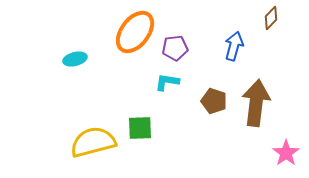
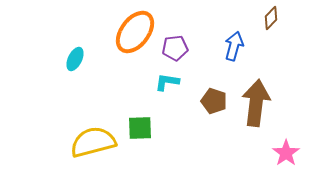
cyan ellipse: rotated 50 degrees counterclockwise
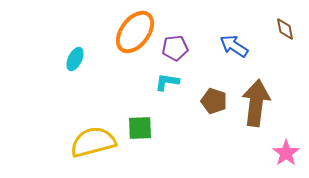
brown diamond: moved 14 px right, 11 px down; rotated 55 degrees counterclockwise
blue arrow: rotated 72 degrees counterclockwise
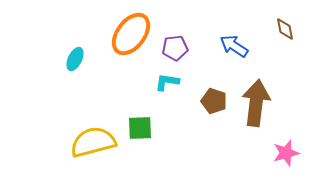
orange ellipse: moved 4 px left, 2 px down
pink star: rotated 20 degrees clockwise
